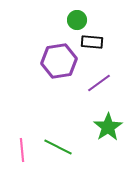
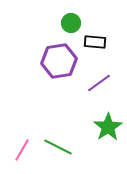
green circle: moved 6 px left, 3 px down
black rectangle: moved 3 px right
pink line: rotated 35 degrees clockwise
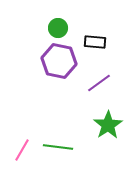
green circle: moved 13 px left, 5 px down
purple hexagon: rotated 20 degrees clockwise
green star: moved 2 px up
green line: rotated 20 degrees counterclockwise
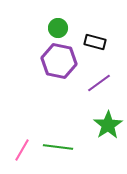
black rectangle: rotated 10 degrees clockwise
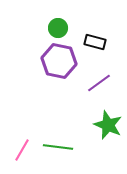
green star: rotated 16 degrees counterclockwise
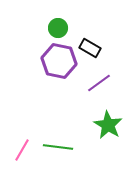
black rectangle: moved 5 px left, 6 px down; rotated 15 degrees clockwise
green star: rotated 8 degrees clockwise
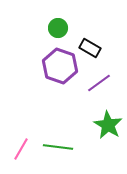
purple hexagon: moved 1 px right, 5 px down; rotated 8 degrees clockwise
pink line: moved 1 px left, 1 px up
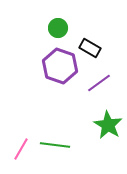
green line: moved 3 px left, 2 px up
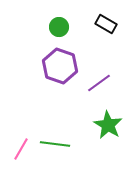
green circle: moved 1 px right, 1 px up
black rectangle: moved 16 px right, 24 px up
green line: moved 1 px up
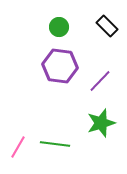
black rectangle: moved 1 px right, 2 px down; rotated 15 degrees clockwise
purple hexagon: rotated 12 degrees counterclockwise
purple line: moved 1 px right, 2 px up; rotated 10 degrees counterclockwise
green star: moved 7 px left, 2 px up; rotated 24 degrees clockwise
pink line: moved 3 px left, 2 px up
